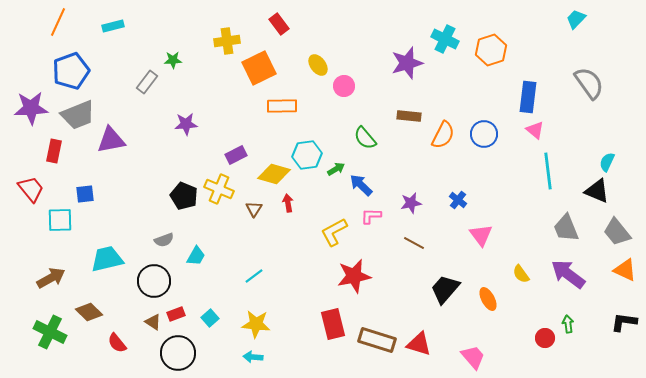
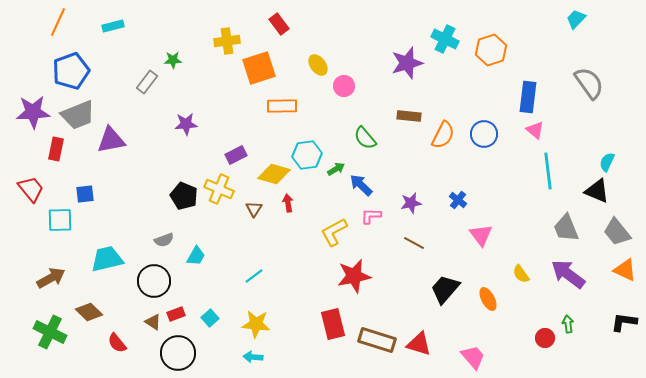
orange square at (259, 68): rotated 8 degrees clockwise
purple star at (31, 108): moved 2 px right, 4 px down
red rectangle at (54, 151): moved 2 px right, 2 px up
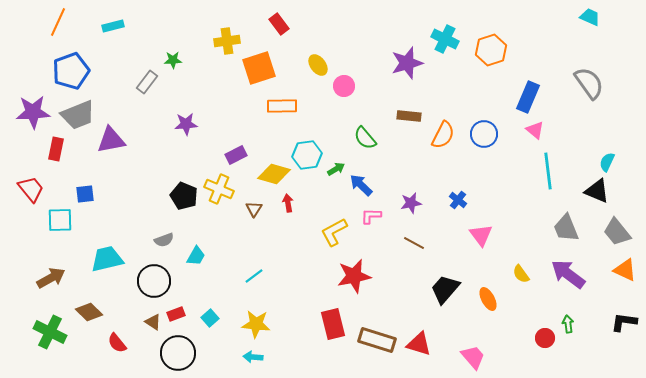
cyan trapezoid at (576, 19): moved 14 px right, 2 px up; rotated 70 degrees clockwise
blue rectangle at (528, 97): rotated 16 degrees clockwise
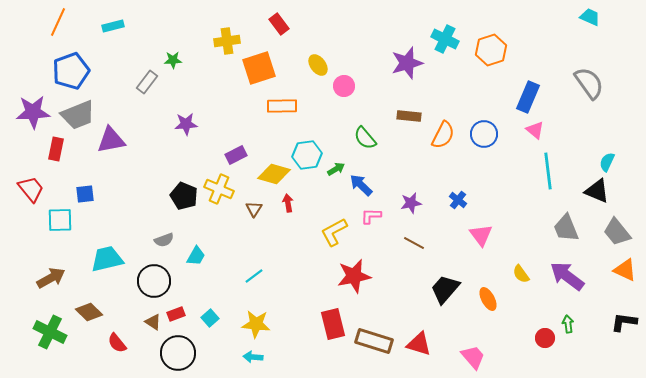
purple arrow at (568, 274): moved 1 px left, 2 px down
brown rectangle at (377, 340): moved 3 px left, 1 px down
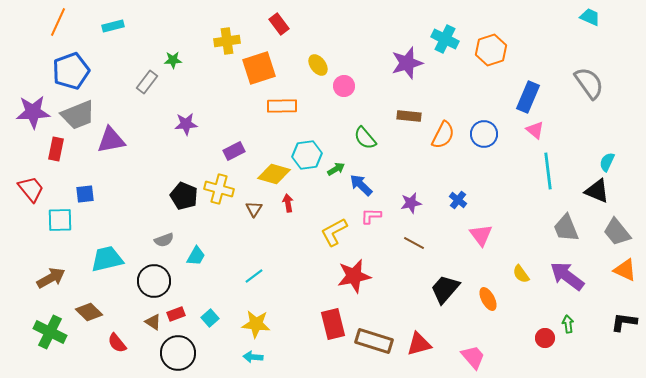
purple rectangle at (236, 155): moved 2 px left, 4 px up
yellow cross at (219, 189): rotated 8 degrees counterclockwise
red triangle at (419, 344): rotated 32 degrees counterclockwise
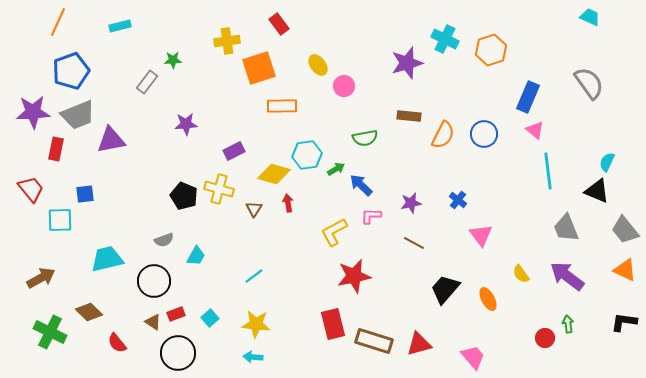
cyan rectangle at (113, 26): moved 7 px right
green semicircle at (365, 138): rotated 60 degrees counterclockwise
gray trapezoid at (617, 232): moved 8 px right, 2 px up
brown arrow at (51, 278): moved 10 px left
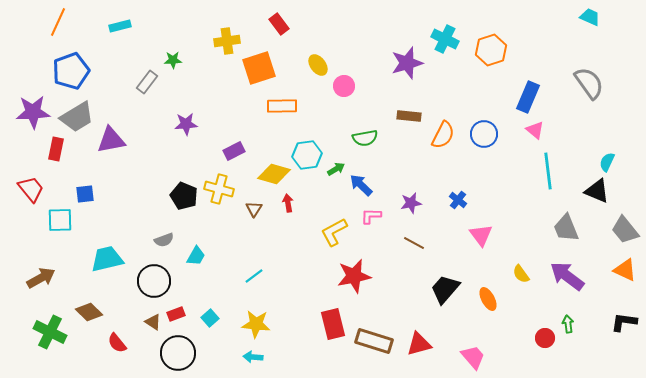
gray trapezoid at (78, 115): moved 1 px left, 2 px down; rotated 9 degrees counterclockwise
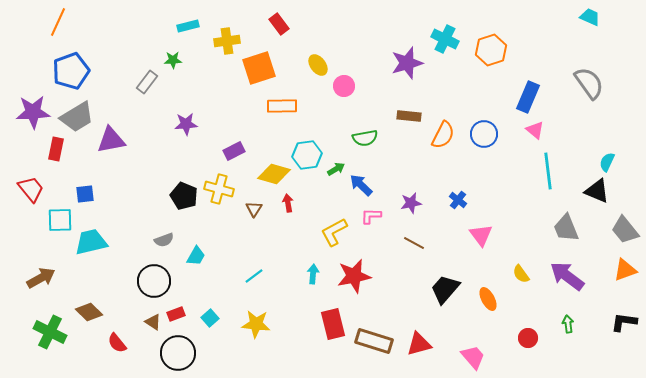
cyan rectangle at (120, 26): moved 68 px right
cyan trapezoid at (107, 259): moved 16 px left, 17 px up
orange triangle at (625, 270): rotated 45 degrees counterclockwise
red circle at (545, 338): moved 17 px left
cyan arrow at (253, 357): moved 60 px right, 83 px up; rotated 90 degrees clockwise
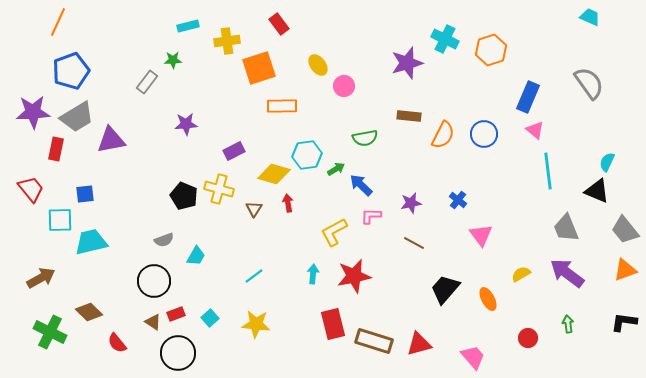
yellow semicircle at (521, 274): rotated 96 degrees clockwise
purple arrow at (567, 276): moved 3 px up
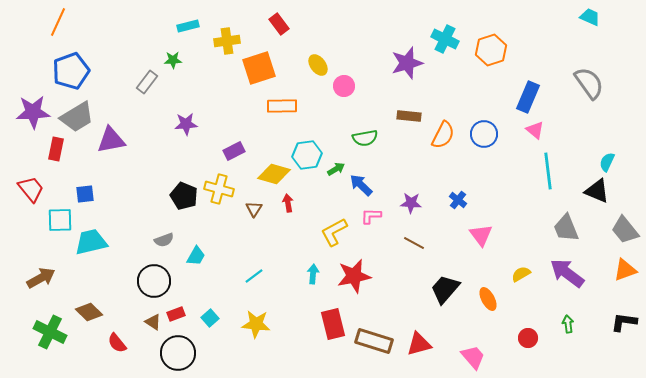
purple star at (411, 203): rotated 15 degrees clockwise
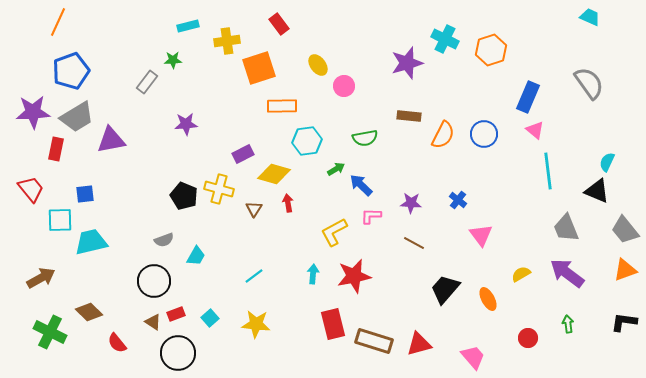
purple rectangle at (234, 151): moved 9 px right, 3 px down
cyan hexagon at (307, 155): moved 14 px up
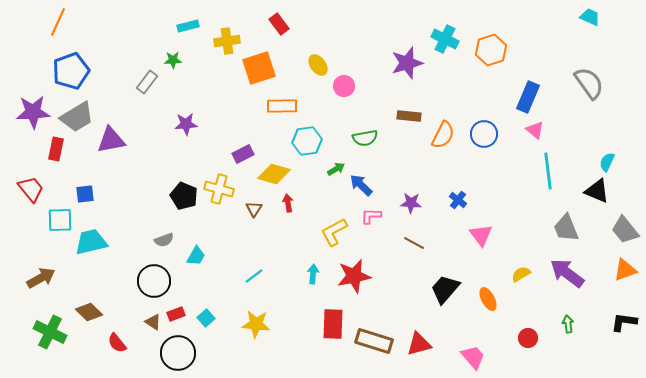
cyan square at (210, 318): moved 4 px left
red rectangle at (333, 324): rotated 16 degrees clockwise
